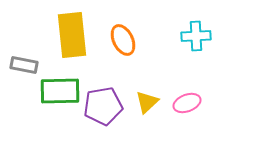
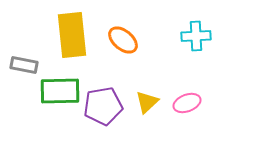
orange ellipse: rotated 24 degrees counterclockwise
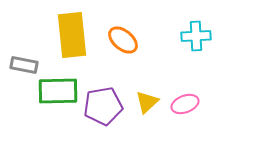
green rectangle: moved 2 px left
pink ellipse: moved 2 px left, 1 px down
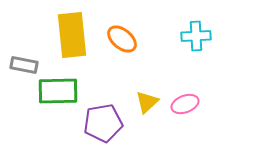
orange ellipse: moved 1 px left, 1 px up
purple pentagon: moved 17 px down
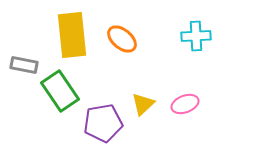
green rectangle: moved 2 px right; rotated 57 degrees clockwise
yellow triangle: moved 4 px left, 2 px down
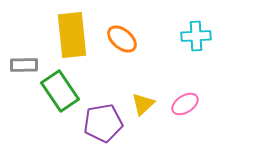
gray rectangle: rotated 12 degrees counterclockwise
pink ellipse: rotated 12 degrees counterclockwise
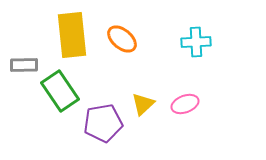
cyan cross: moved 6 px down
pink ellipse: rotated 12 degrees clockwise
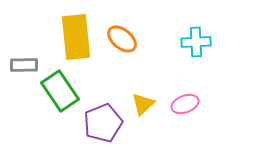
yellow rectangle: moved 4 px right, 2 px down
purple pentagon: rotated 12 degrees counterclockwise
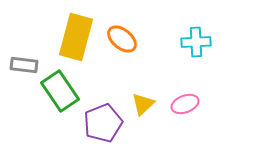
yellow rectangle: rotated 21 degrees clockwise
gray rectangle: rotated 8 degrees clockwise
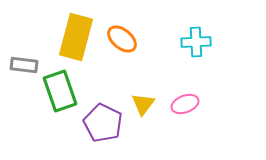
green rectangle: rotated 15 degrees clockwise
yellow triangle: rotated 10 degrees counterclockwise
purple pentagon: rotated 24 degrees counterclockwise
